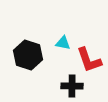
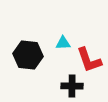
cyan triangle: rotated 14 degrees counterclockwise
black hexagon: rotated 12 degrees counterclockwise
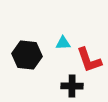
black hexagon: moved 1 px left
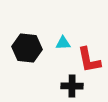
black hexagon: moved 7 px up
red L-shape: rotated 8 degrees clockwise
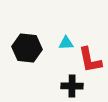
cyan triangle: moved 3 px right
red L-shape: moved 1 px right
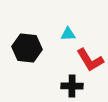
cyan triangle: moved 2 px right, 9 px up
red L-shape: rotated 20 degrees counterclockwise
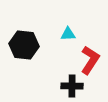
black hexagon: moved 3 px left, 3 px up
red L-shape: rotated 116 degrees counterclockwise
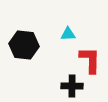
red L-shape: rotated 32 degrees counterclockwise
